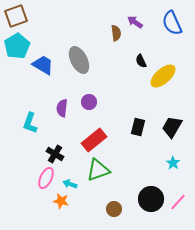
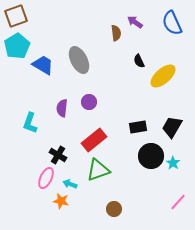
black semicircle: moved 2 px left
black rectangle: rotated 66 degrees clockwise
black cross: moved 3 px right, 1 px down
black circle: moved 43 px up
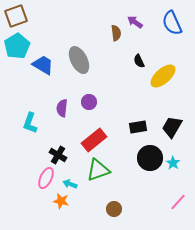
black circle: moved 1 px left, 2 px down
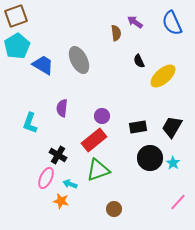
purple circle: moved 13 px right, 14 px down
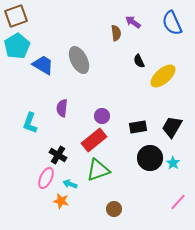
purple arrow: moved 2 px left
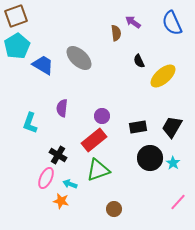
gray ellipse: moved 2 px up; rotated 20 degrees counterclockwise
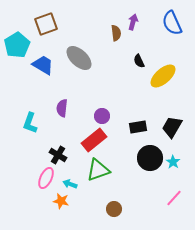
brown square: moved 30 px right, 8 px down
purple arrow: rotated 70 degrees clockwise
cyan pentagon: moved 1 px up
cyan star: moved 1 px up
pink line: moved 4 px left, 4 px up
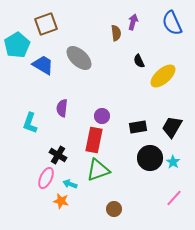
red rectangle: rotated 40 degrees counterclockwise
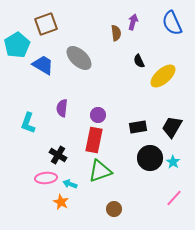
purple circle: moved 4 px left, 1 px up
cyan L-shape: moved 2 px left
green triangle: moved 2 px right, 1 px down
pink ellipse: rotated 60 degrees clockwise
orange star: moved 1 px down; rotated 14 degrees clockwise
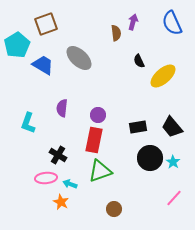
black trapezoid: rotated 70 degrees counterclockwise
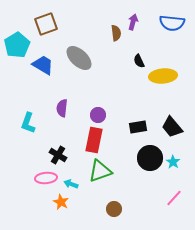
blue semicircle: rotated 60 degrees counterclockwise
yellow ellipse: rotated 36 degrees clockwise
cyan arrow: moved 1 px right
